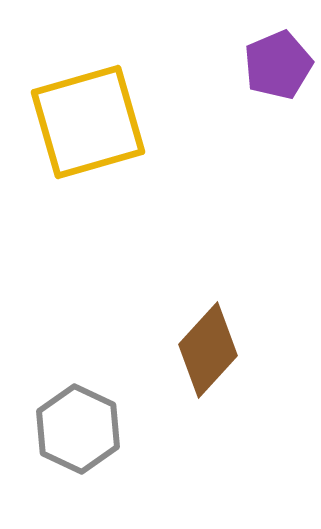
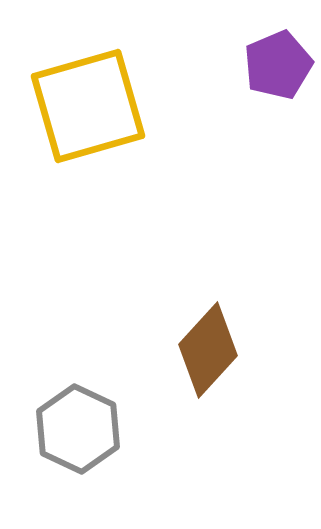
yellow square: moved 16 px up
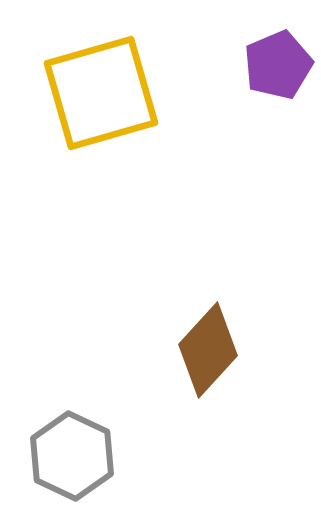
yellow square: moved 13 px right, 13 px up
gray hexagon: moved 6 px left, 27 px down
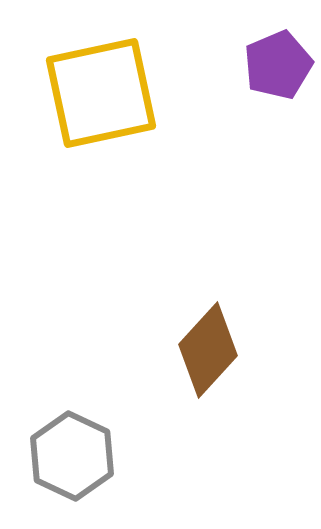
yellow square: rotated 4 degrees clockwise
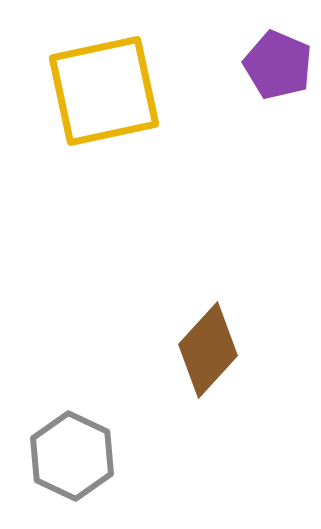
purple pentagon: rotated 26 degrees counterclockwise
yellow square: moved 3 px right, 2 px up
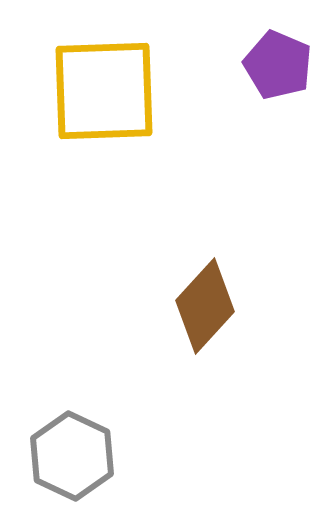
yellow square: rotated 10 degrees clockwise
brown diamond: moved 3 px left, 44 px up
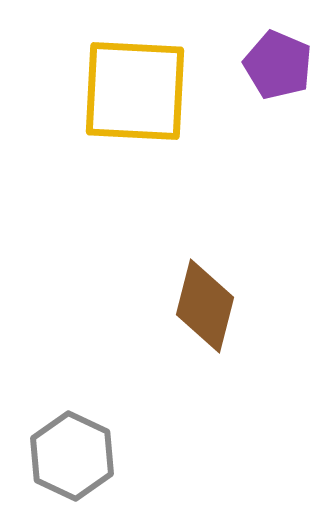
yellow square: moved 31 px right; rotated 5 degrees clockwise
brown diamond: rotated 28 degrees counterclockwise
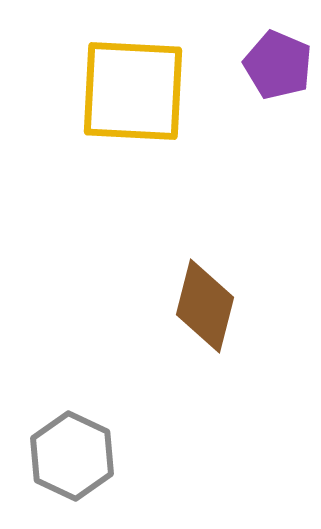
yellow square: moved 2 px left
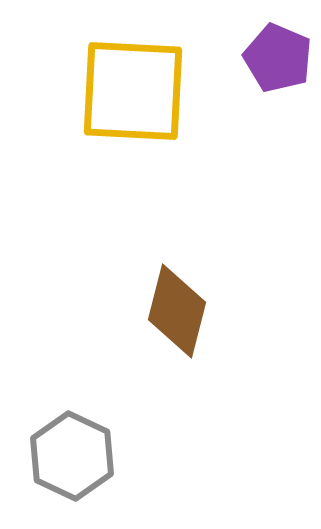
purple pentagon: moved 7 px up
brown diamond: moved 28 px left, 5 px down
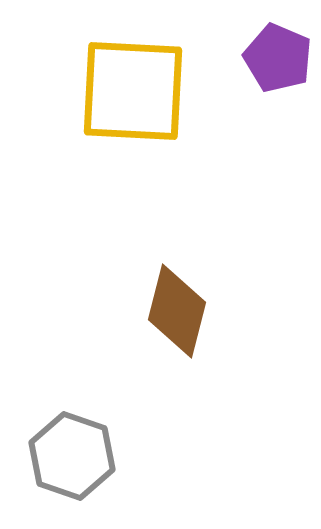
gray hexagon: rotated 6 degrees counterclockwise
